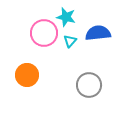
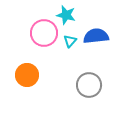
cyan star: moved 2 px up
blue semicircle: moved 2 px left, 3 px down
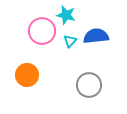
pink circle: moved 2 px left, 2 px up
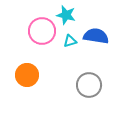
blue semicircle: rotated 15 degrees clockwise
cyan triangle: rotated 32 degrees clockwise
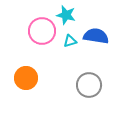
orange circle: moved 1 px left, 3 px down
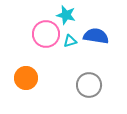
pink circle: moved 4 px right, 3 px down
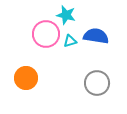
gray circle: moved 8 px right, 2 px up
